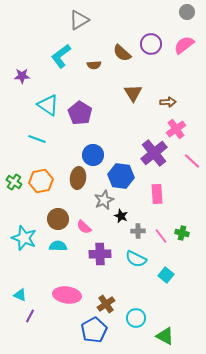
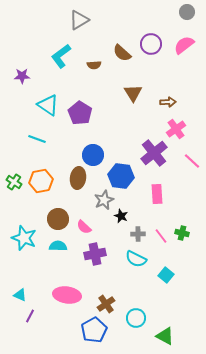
gray cross at (138, 231): moved 3 px down
purple cross at (100, 254): moved 5 px left; rotated 10 degrees counterclockwise
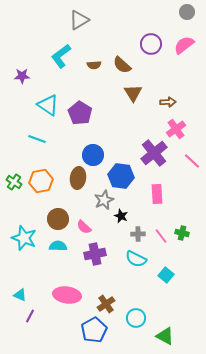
brown semicircle at (122, 53): moved 12 px down
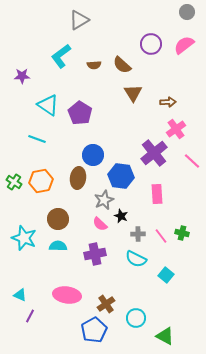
pink semicircle at (84, 227): moved 16 px right, 3 px up
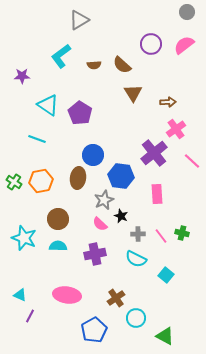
brown cross at (106, 304): moved 10 px right, 6 px up
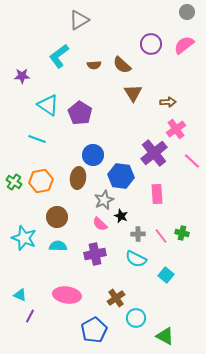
cyan L-shape at (61, 56): moved 2 px left
brown circle at (58, 219): moved 1 px left, 2 px up
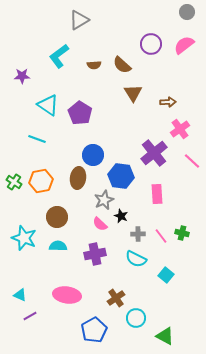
pink cross at (176, 129): moved 4 px right
purple line at (30, 316): rotated 32 degrees clockwise
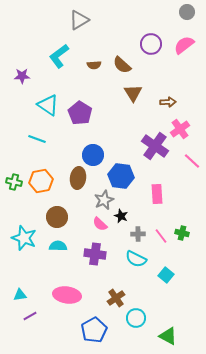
purple cross at (154, 153): moved 1 px right, 7 px up; rotated 16 degrees counterclockwise
green cross at (14, 182): rotated 21 degrees counterclockwise
purple cross at (95, 254): rotated 20 degrees clockwise
cyan triangle at (20, 295): rotated 32 degrees counterclockwise
green triangle at (165, 336): moved 3 px right
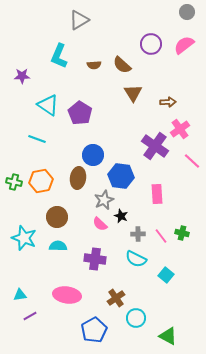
cyan L-shape at (59, 56): rotated 30 degrees counterclockwise
purple cross at (95, 254): moved 5 px down
